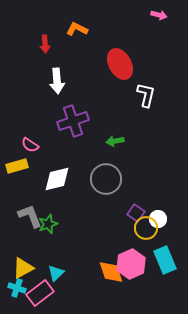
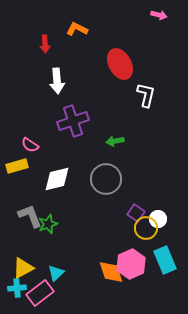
cyan cross: rotated 24 degrees counterclockwise
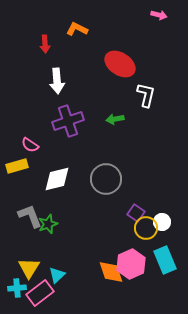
red ellipse: rotated 28 degrees counterclockwise
purple cross: moved 5 px left
green arrow: moved 22 px up
white circle: moved 4 px right, 3 px down
yellow triangle: moved 6 px right; rotated 30 degrees counterclockwise
cyan triangle: moved 1 px right, 2 px down
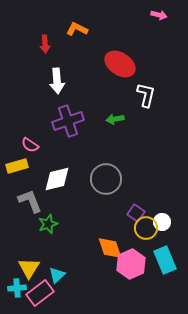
gray L-shape: moved 15 px up
orange diamond: moved 1 px left, 24 px up
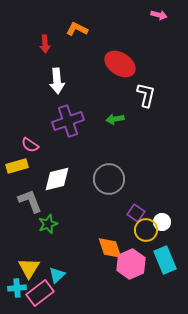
gray circle: moved 3 px right
yellow circle: moved 2 px down
